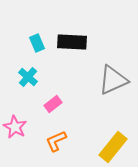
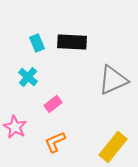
orange L-shape: moved 1 px left, 1 px down
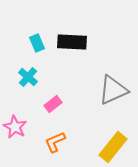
gray triangle: moved 10 px down
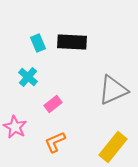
cyan rectangle: moved 1 px right
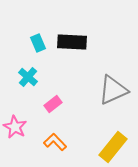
orange L-shape: rotated 70 degrees clockwise
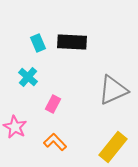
pink rectangle: rotated 24 degrees counterclockwise
